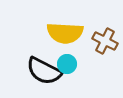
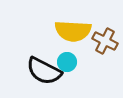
yellow semicircle: moved 8 px right, 2 px up
cyan circle: moved 2 px up
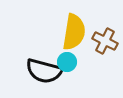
yellow semicircle: moved 1 px right, 1 px down; rotated 84 degrees counterclockwise
black semicircle: rotated 12 degrees counterclockwise
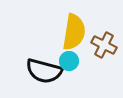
brown cross: moved 1 px left, 4 px down
cyan circle: moved 2 px right, 1 px up
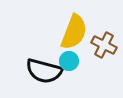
yellow semicircle: rotated 12 degrees clockwise
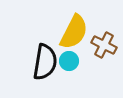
yellow semicircle: rotated 6 degrees clockwise
black semicircle: moved 1 px right, 9 px up; rotated 96 degrees counterclockwise
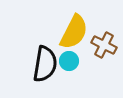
black semicircle: moved 2 px down
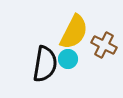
cyan circle: moved 1 px left, 2 px up
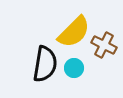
yellow semicircle: rotated 18 degrees clockwise
cyan circle: moved 6 px right, 9 px down
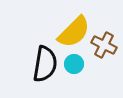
cyan circle: moved 4 px up
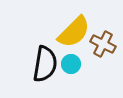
brown cross: moved 1 px left, 1 px up
cyan circle: moved 3 px left
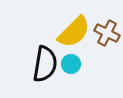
brown cross: moved 4 px right, 11 px up
